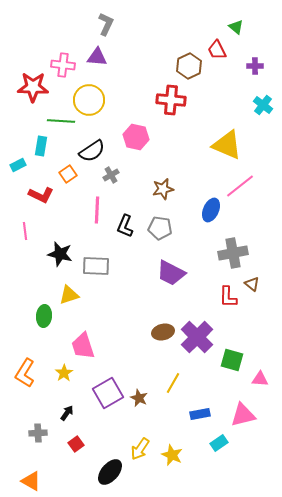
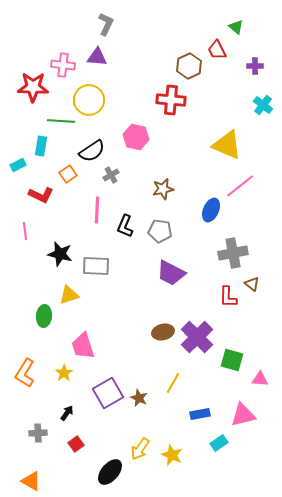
gray pentagon at (160, 228): moved 3 px down
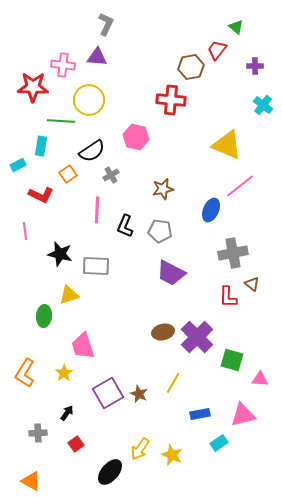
red trapezoid at (217, 50): rotated 65 degrees clockwise
brown hexagon at (189, 66): moved 2 px right, 1 px down; rotated 15 degrees clockwise
brown star at (139, 398): moved 4 px up
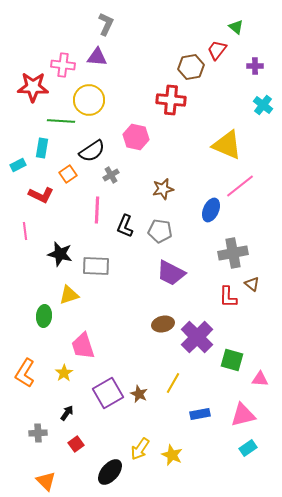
cyan rectangle at (41, 146): moved 1 px right, 2 px down
brown ellipse at (163, 332): moved 8 px up
cyan rectangle at (219, 443): moved 29 px right, 5 px down
orange triangle at (31, 481): moved 15 px right; rotated 15 degrees clockwise
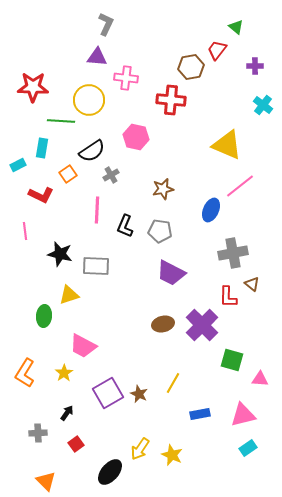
pink cross at (63, 65): moved 63 px right, 13 px down
purple cross at (197, 337): moved 5 px right, 12 px up
pink trapezoid at (83, 346): rotated 44 degrees counterclockwise
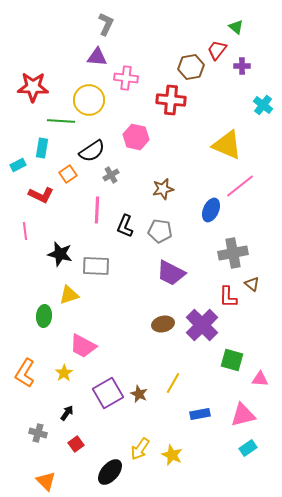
purple cross at (255, 66): moved 13 px left
gray cross at (38, 433): rotated 18 degrees clockwise
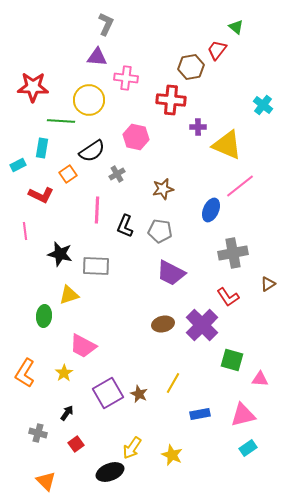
purple cross at (242, 66): moved 44 px left, 61 px down
gray cross at (111, 175): moved 6 px right, 1 px up
brown triangle at (252, 284): moved 16 px right; rotated 49 degrees clockwise
red L-shape at (228, 297): rotated 35 degrees counterclockwise
yellow arrow at (140, 449): moved 8 px left, 1 px up
black ellipse at (110, 472): rotated 28 degrees clockwise
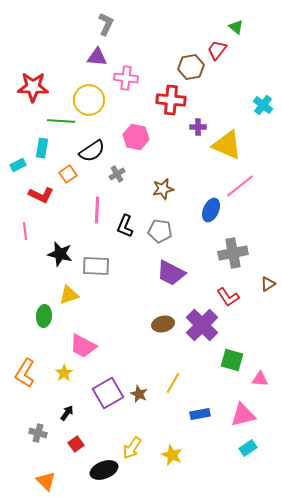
black ellipse at (110, 472): moved 6 px left, 2 px up
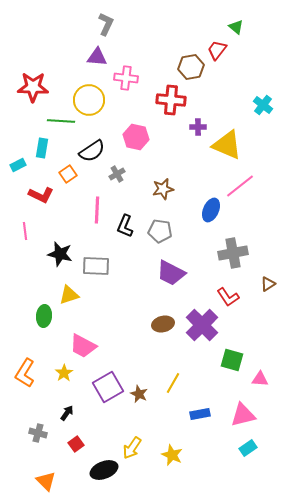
purple square at (108, 393): moved 6 px up
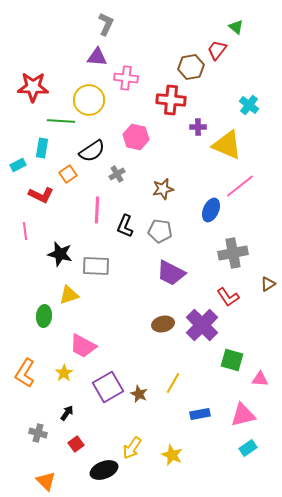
cyan cross at (263, 105): moved 14 px left
